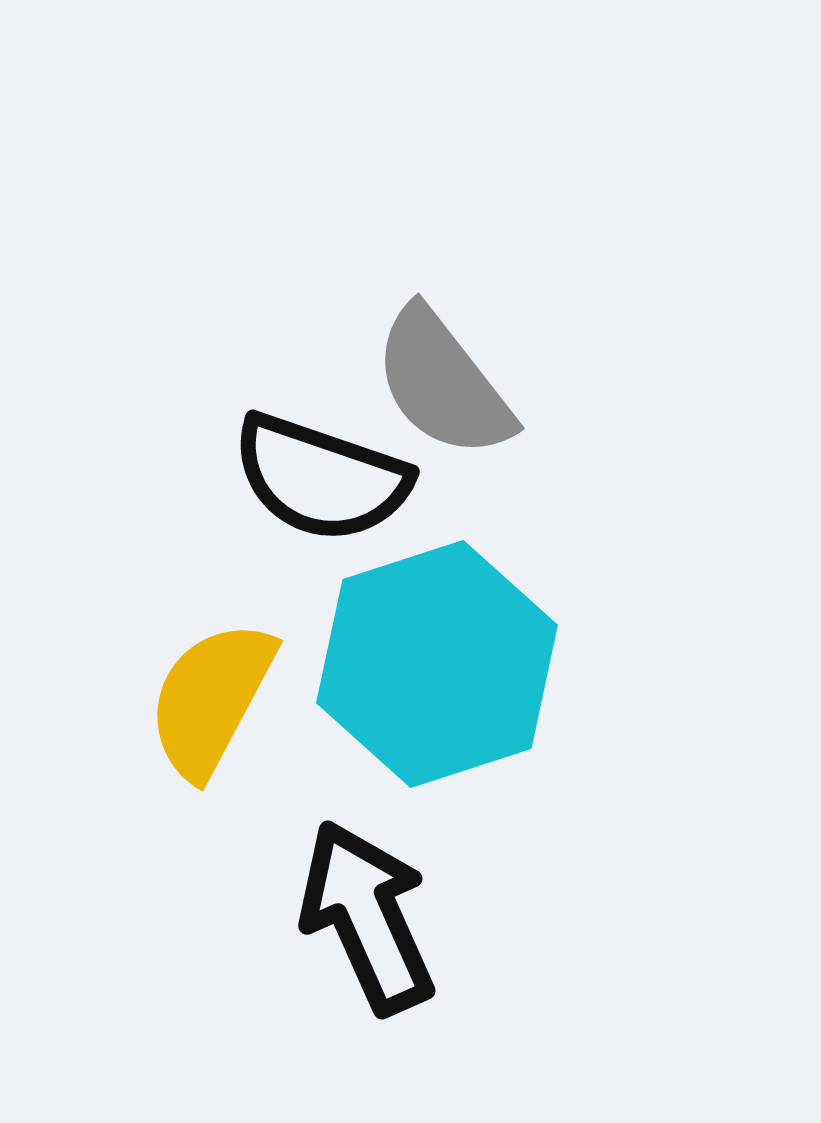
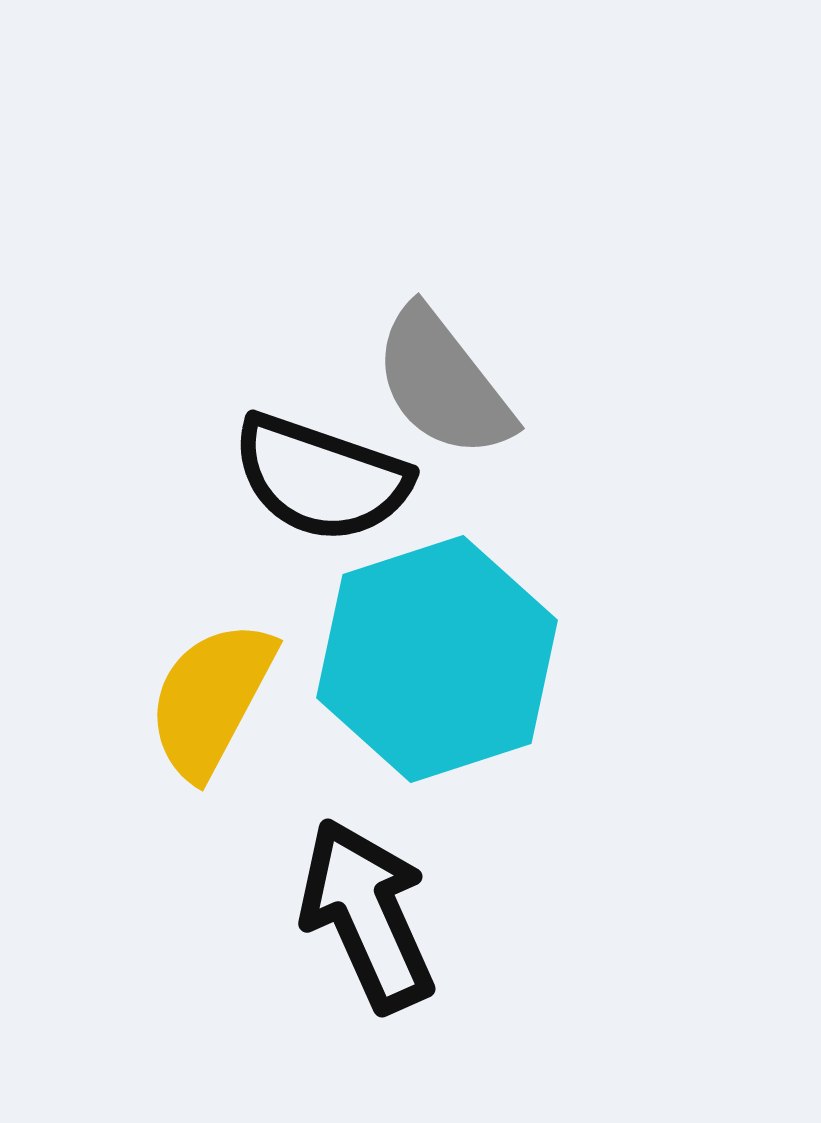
cyan hexagon: moved 5 px up
black arrow: moved 2 px up
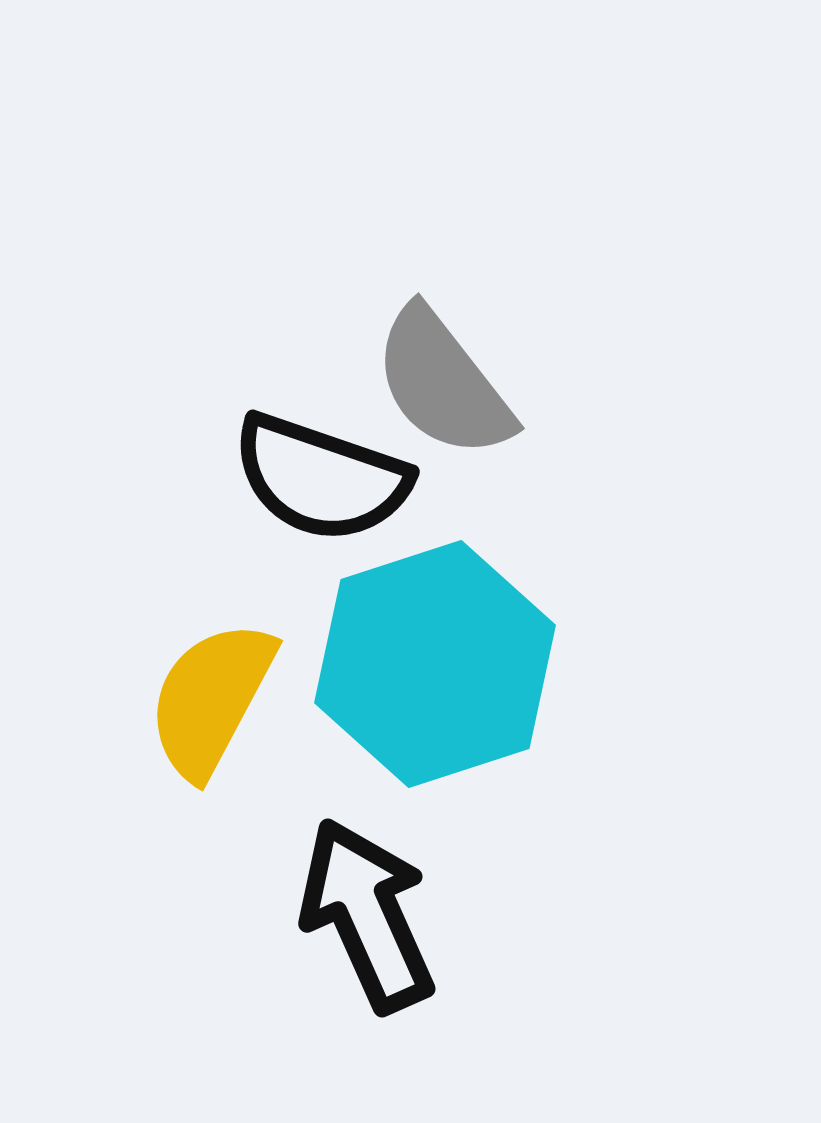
cyan hexagon: moved 2 px left, 5 px down
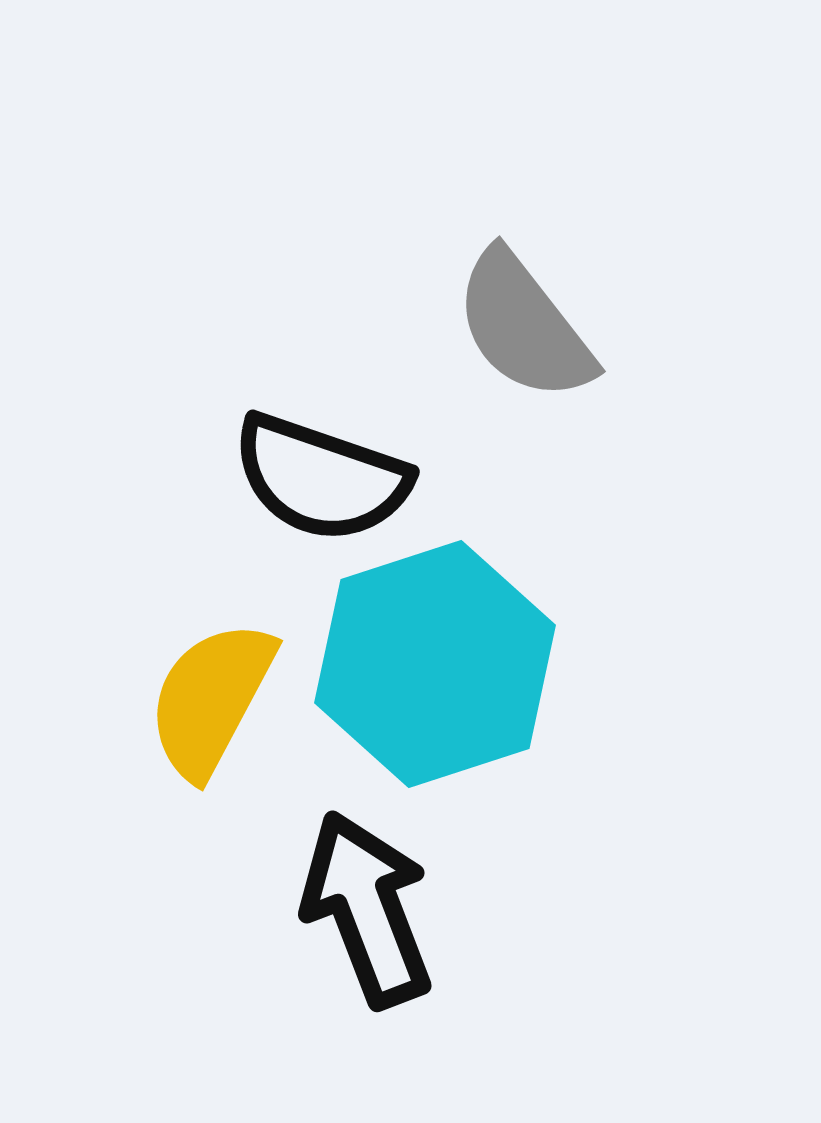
gray semicircle: moved 81 px right, 57 px up
black arrow: moved 6 px up; rotated 3 degrees clockwise
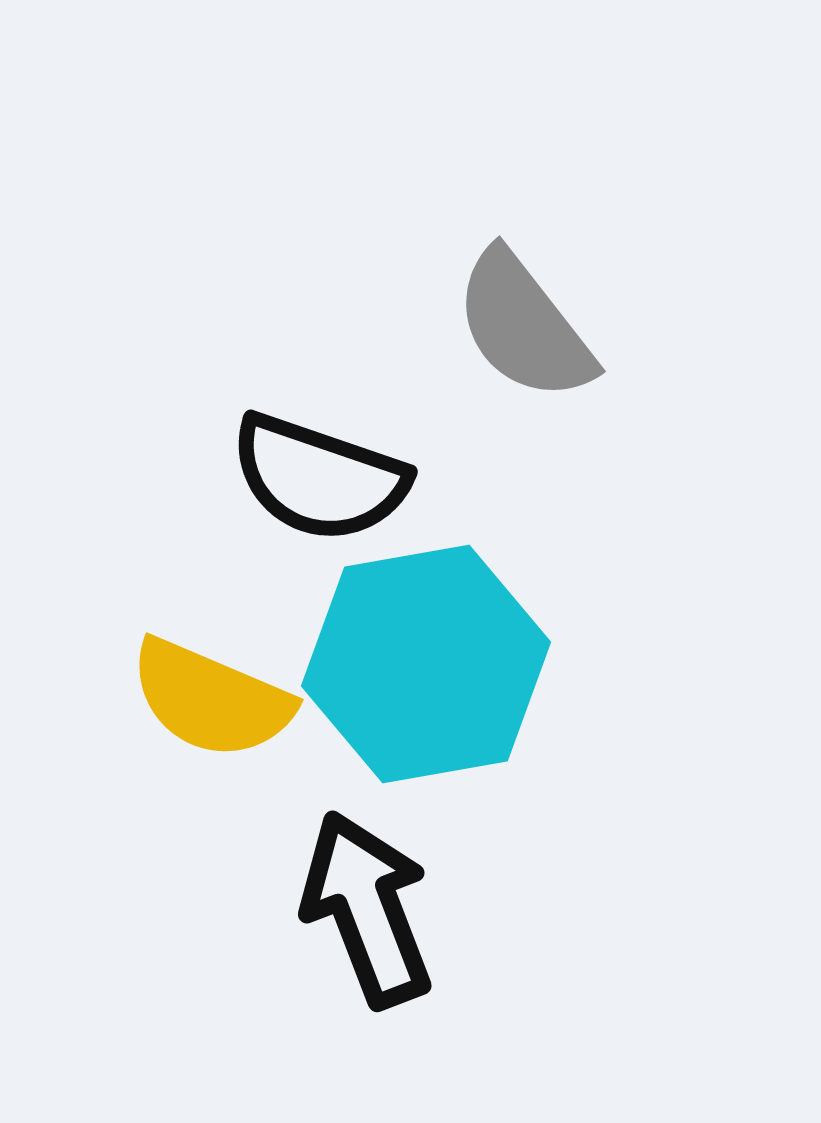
black semicircle: moved 2 px left
cyan hexagon: moved 9 px left; rotated 8 degrees clockwise
yellow semicircle: rotated 95 degrees counterclockwise
